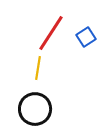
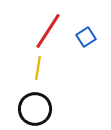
red line: moved 3 px left, 2 px up
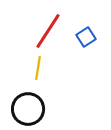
black circle: moved 7 px left
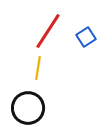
black circle: moved 1 px up
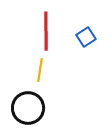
red line: moved 2 px left; rotated 33 degrees counterclockwise
yellow line: moved 2 px right, 2 px down
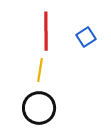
black circle: moved 11 px right
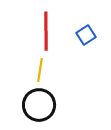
blue square: moved 2 px up
black circle: moved 3 px up
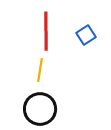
black circle: moved 1 px right, 4 px down
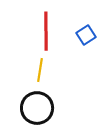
black circle: moved 3 px left, 1 px up
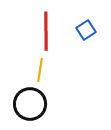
blue square: moved 5 px up
black circle: moved 7 px left, 4 px up
